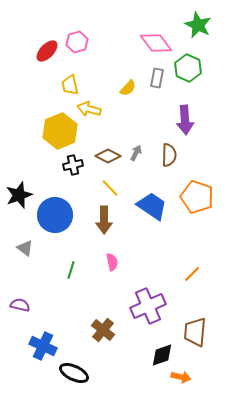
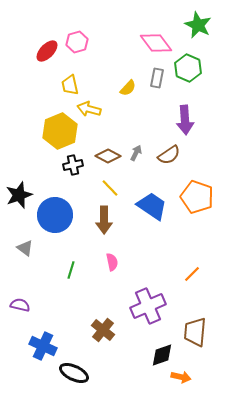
brown semicircle: rotated 55 degrees clockwise
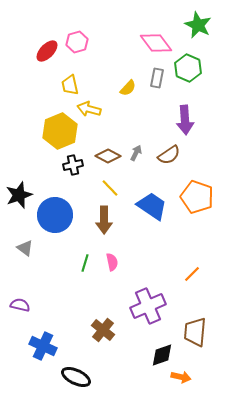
green line: moved 14 px right, 7 px up
black ellipse: moved 2 px right, 4 px down
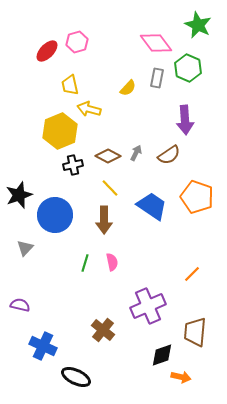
gray triangle: rotated 36 degrees clockwise
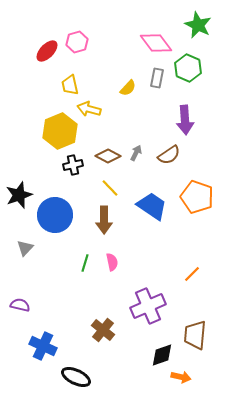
brown trapezoid: moved 3 px down
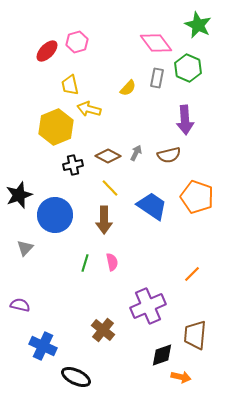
yellow hexagon: moved 4 px left, 4 px up
brown semicircle: rotated 20 degrees clockwise
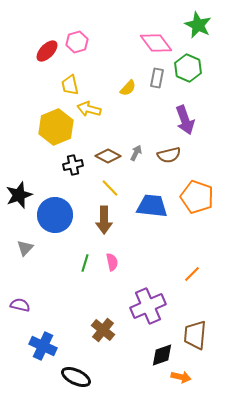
purple arrow: rotated 16 degrees counterclockwise
blue trapezoid: rotated 28 degrees counterclockwise
